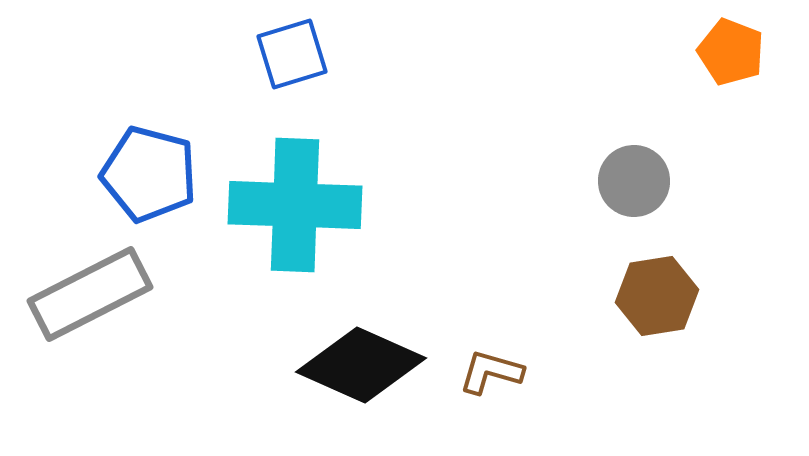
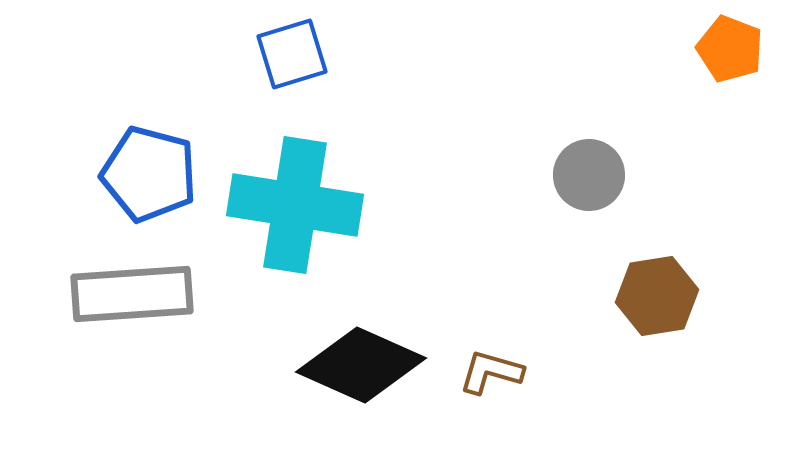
orange pentagon: moved 1 px left, 3 px up
gray circle: moved 45 px left, 6 px up
cyan cross: rotated 7 degrees clockwise
gray rectangle: moved 42 px right; rotated 23 degrees clockwise
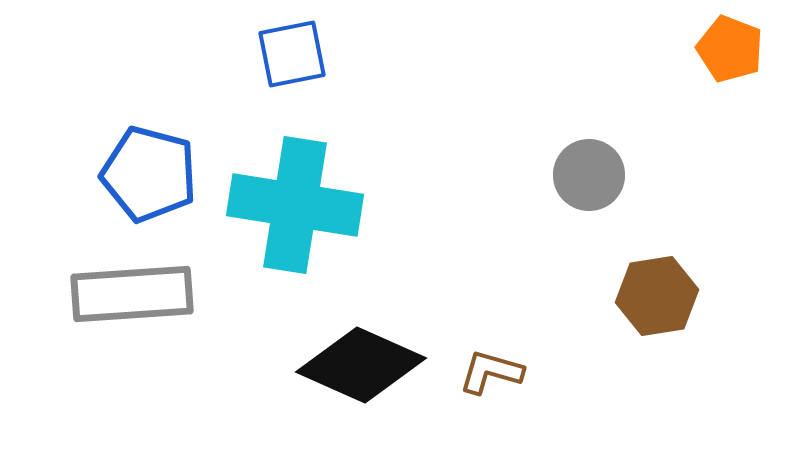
blue square: rotated 6 degrees clockwise
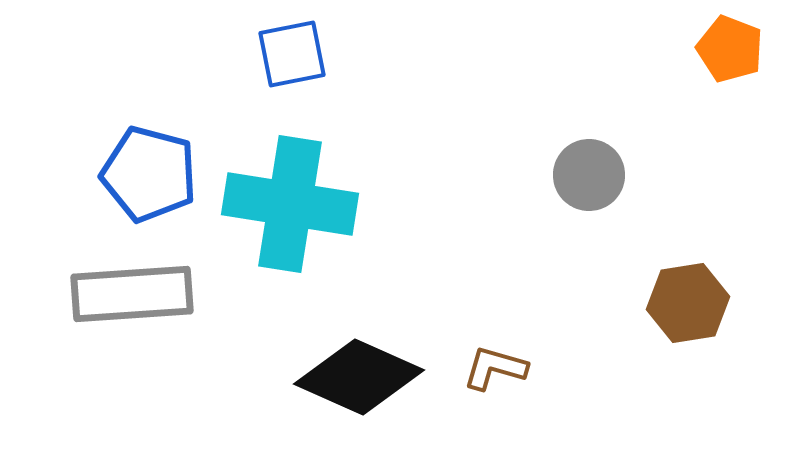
cyan cross: moved 5 px left, 1 px up
brown hexagon: moved 31 px right, 7 px down
black diamond: moved 2 px left, 12 px down
brown L-shape: moved 4 px right, 4 px up
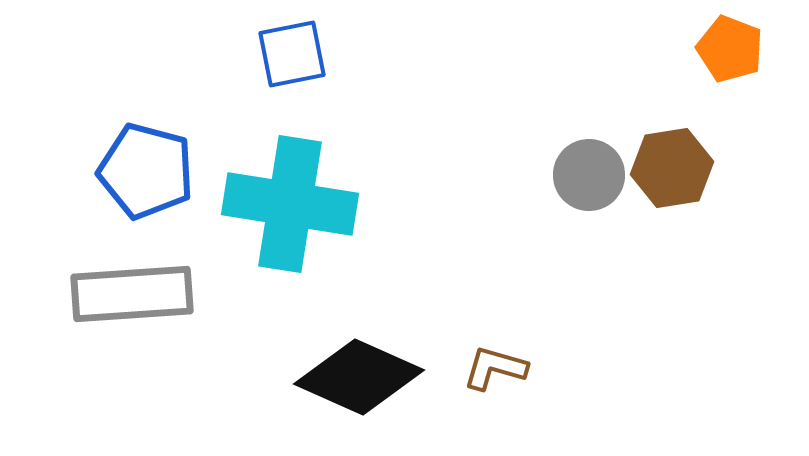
blue pentagon: moved 3 px left, 3 px up
brown hexagon: moved 16 px left, 135 px up
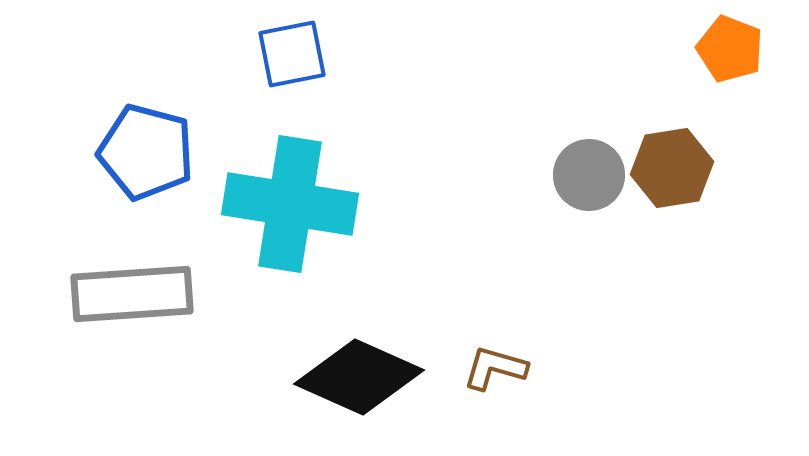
blue pentagon: moved 19 px up
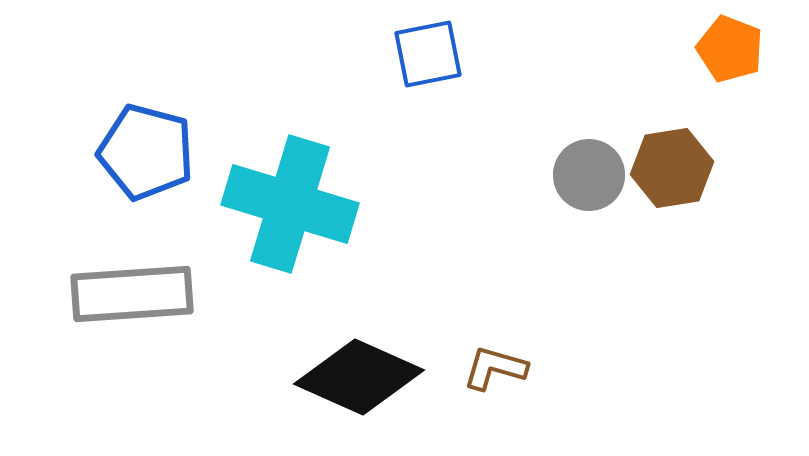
blue square: moved 136 px right
cyan cross: rotated 8 degrees clockwise
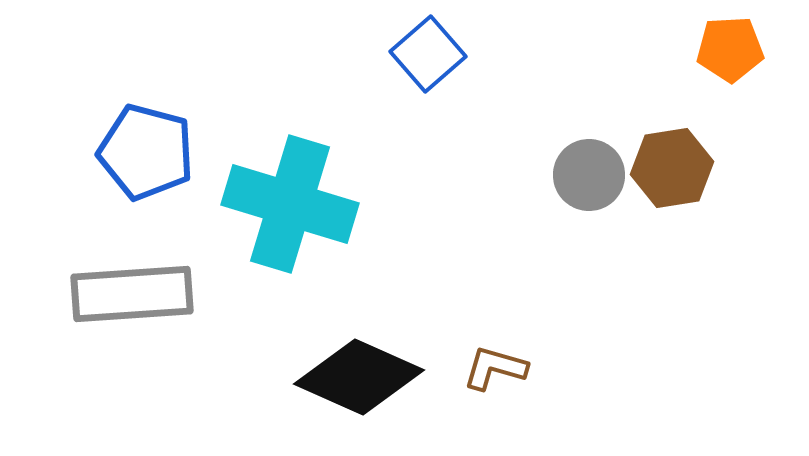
orange pentagon: rotated 24 degrees counterclockwise
blue square: rotated 30 degrees counterclockwise
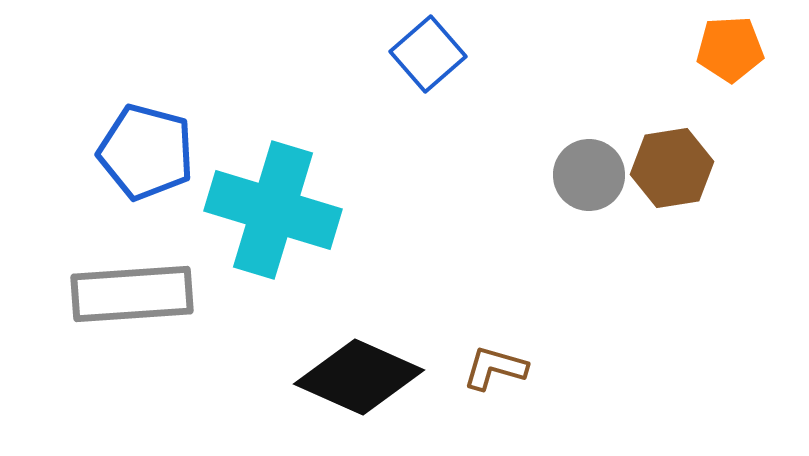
cyan cross: moved 17 px left, 6 px down
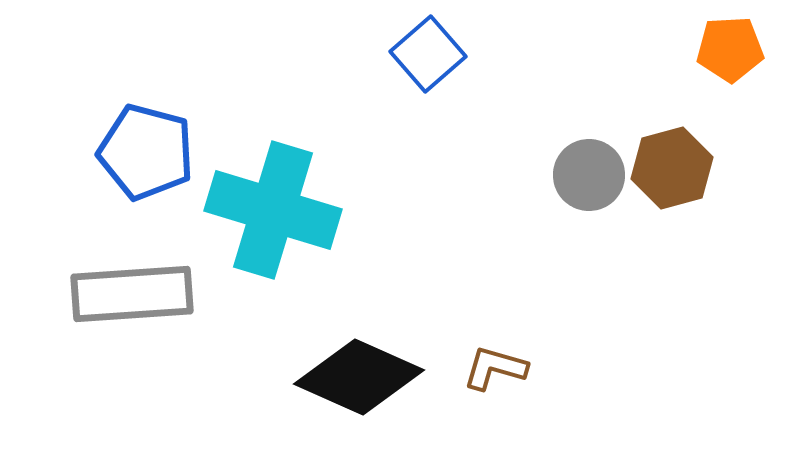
brown hexagon: rotated 6 degrees counterclockwise
